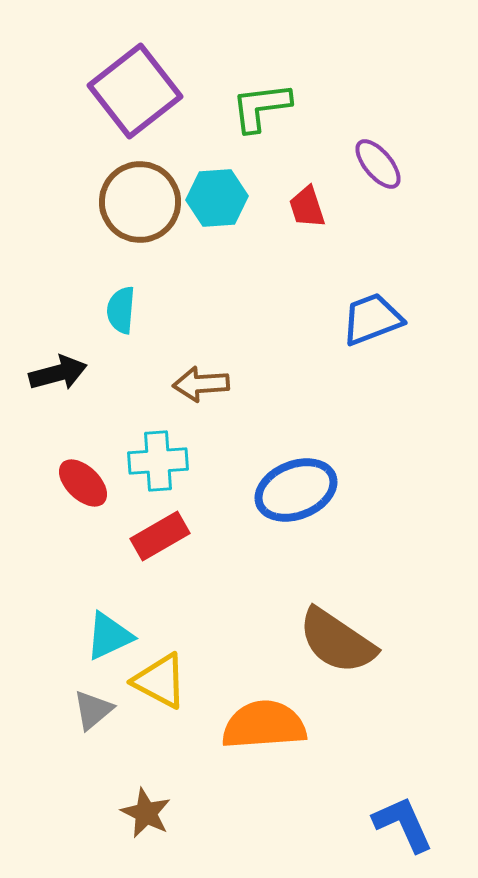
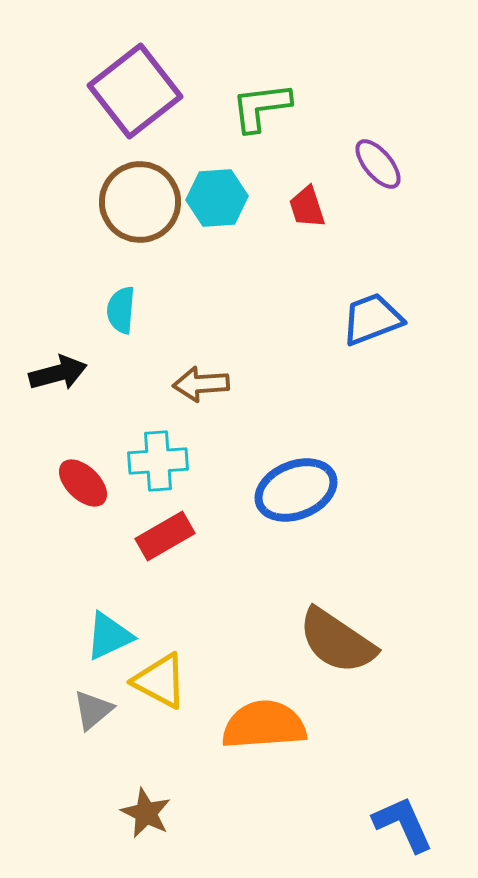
red rectangle: moved 5 px right
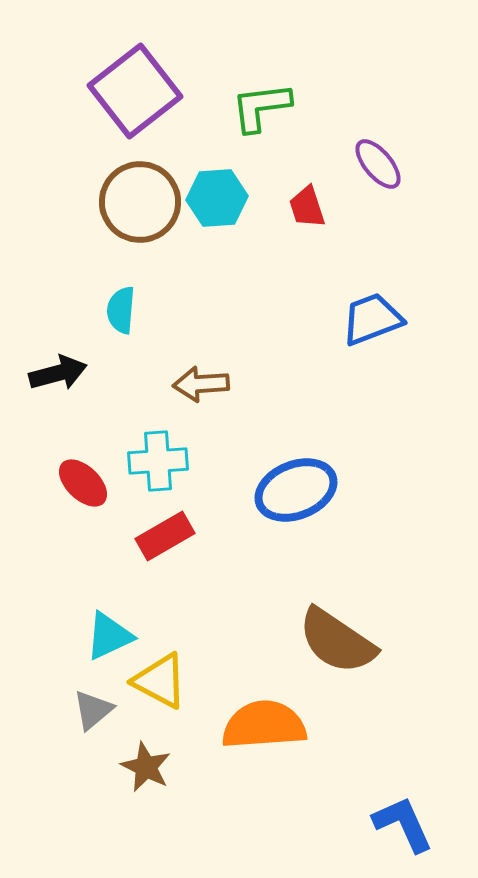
brown star: moved 46 px up
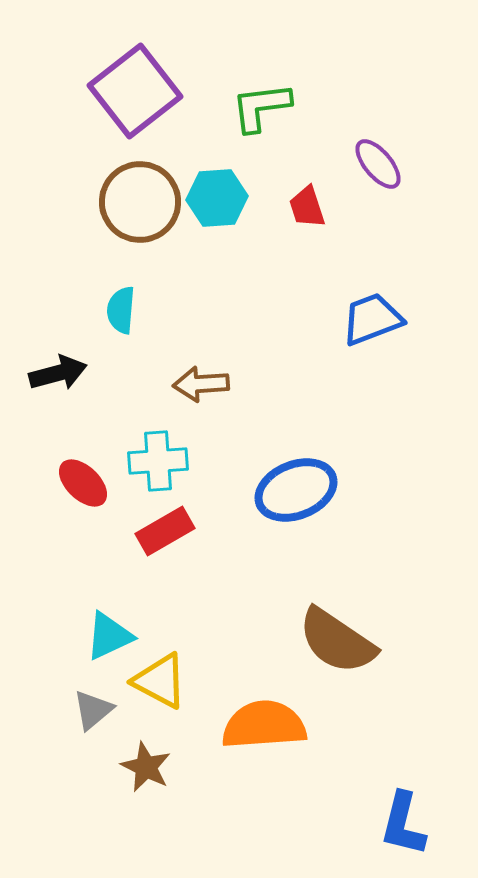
red rectangle: moved 5 px up
blue L-shape: rotated 142 degrees counterclockwise
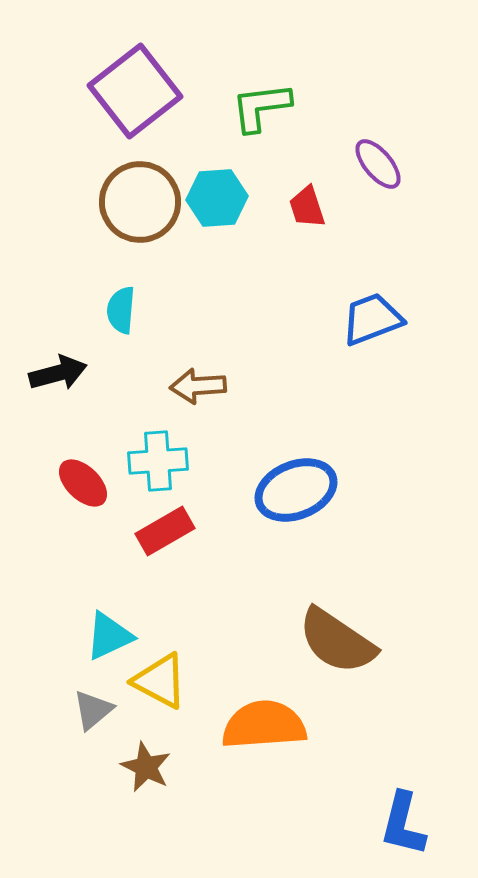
brown arrow: moved 3 px left, 2 px down
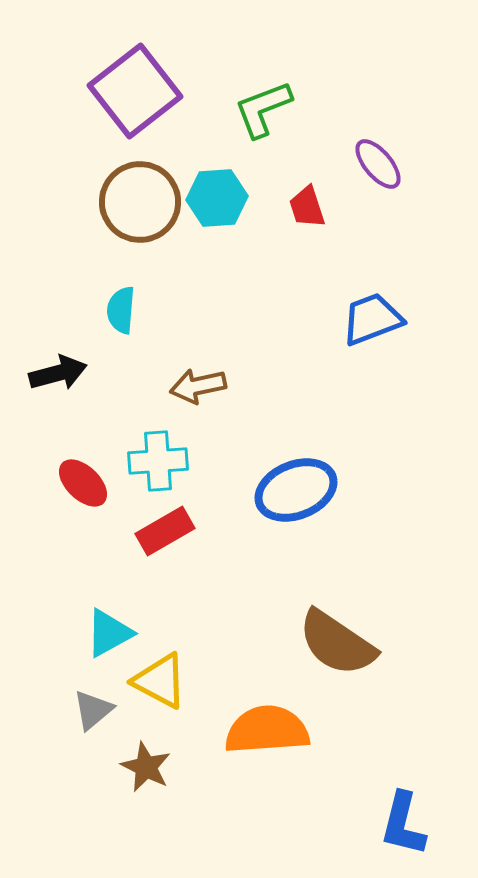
green L-shape: moved 2 px right, 2 px down; rotated 14 degrees counterclockwise
brown arrow: rotated 8 degrees counterclockwise
cyan triangle: moved 3 px up; rotated 4 degrees counterclockwise
brown semicircle: moved 2 px down
orange semicircle: moved 3 px right, 5 px down
